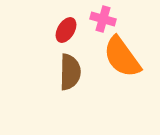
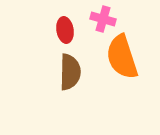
red ellipse: moved 1 px left; rotated 40 degrees counterclockwise
orange semicircle: rotated 18 degrees clockwise
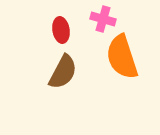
red ellipse: moved 4 px left
brown semicircle: moved 7 px left; rotated 27 degrees clockwise
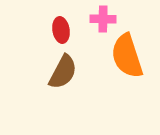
pink cross: rotated 15 degrees counterclockwise
orange semicircle: moved 5 px right, 1 px up
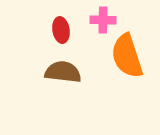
pink cross: moved 1 px down
brown semicircle: rotated 111 degrees counterclockwise
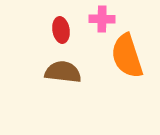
pink cross: moved 1 px left, 1 px up
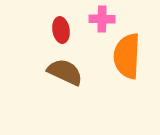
orange semicircle: rotated 21 degrees clockwise
brown semicircle: moved 2 px right; rotated 18 degrees clockwise
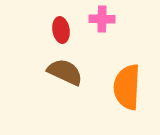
orange semicircle: moved 31 px down
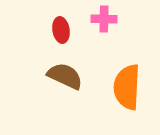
pink cross: moved 2 px right
brown semicircle: moved 4 px down
